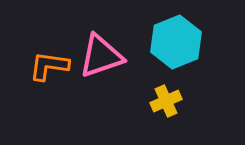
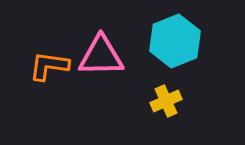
cyan hexagon: moved 1 px left, 1 px up
pink triangle: rotated 18 degrees clockwise
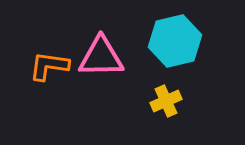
cyan hexagon: rotated 9 degrees clockwise
pink triangle: moved 1 px down
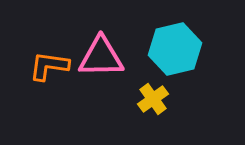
cyan hexagon: moved 8 px down
yellow cross: moved 13 px left, 2 px up; rotated 12 degrees counterclockwise
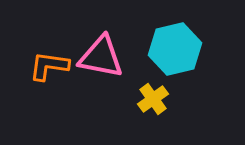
pink triangle: rotated 12 degrees clockwise
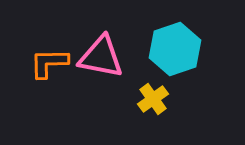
cyan hexagon: rotated 6 degrees counterclockwise
orange L-shape: moved 3 px up; rotated 9 degrees counterclockwise
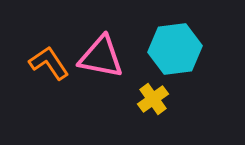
cyan hexagon: rotated 12 degrees clockwise
orange L-shape: rotated 57 degrees clockwise
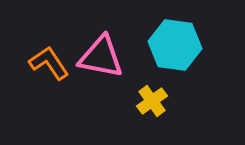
cyan hexagon: moved 4 px up; rotated 15 degrees clockwise
yellow cross: moved 1 px left, 2 px down
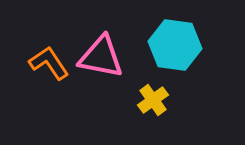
yellow cross: moved 1 px right, 1 px up
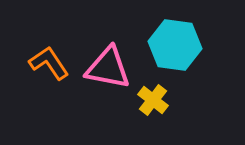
pink triangle: moved 7 px right, 11 px down
yellow cross: rotated 16 degrees counterclockwise
